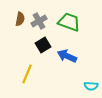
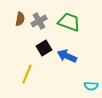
black square: moved 1 px right, 3 px down
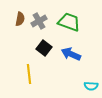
black square: rotated 21 degrees counterclockwise
blue arrow: moved 4 px right, 2 px up
yellow line: moved 2 px right; rotated 30 degrees counterclockwise
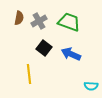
brown semicircle: moved 1 px left, 1 px up
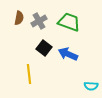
blue arrow: moved 3 px left
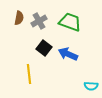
green trapezoid: moved 1 px right
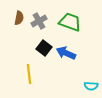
blue arrow: moved 2 px left, 1 px up
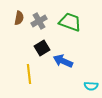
black square: moved 2 px left; rotated 21 degrees clockwise
blue arrow: moved 3 px left, 8 px down
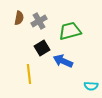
green trapezoid: moved 9 px down; rotated 35 degrees counterclockwise
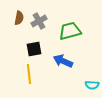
black square: moved 8 px left, 1 px down; rotated 21 degrees clockwise
cyan semicircle: moved 1 px right, 1 px up
